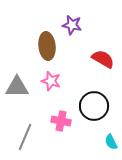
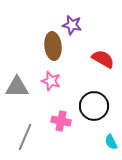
brown ellipse: moved 6 px right
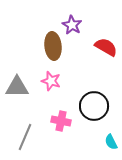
purple star: rotated 18 degrees clockwise
red semicircle: moved 3 px right, 12 px up
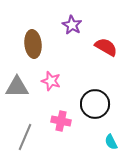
brown ellipse: moved 20 px left, 2 px up
black circle: moved 1 px right, 2 px up
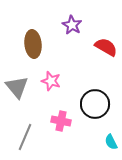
gray triangle: rotated 50 degrees clockwise
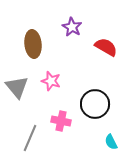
purple star: moved 2 px down
gray line: moved 5 px right, 1 px down
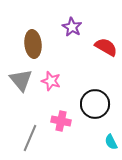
gray triangle: moved 4 px right, 7 px up
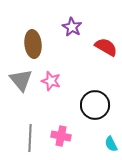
black circle: moved 1 px down
pink cross: moved 15 px down
gray line: rotated 20 degrees counterclockwise
cyan semicircle: moved 2 px down
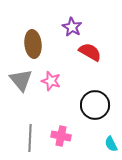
red semicircle: moved 16 px left, 5 px down
